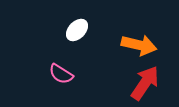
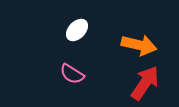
pink semicircle: moved 11 px right
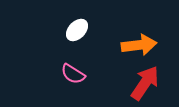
orange arrow: rotated 20 degrees counterclockwise
pink semicircle: moved 1 px right
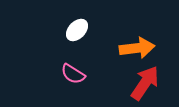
orange arrow: moved 2 px left, 3 px down
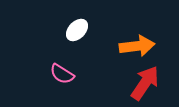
orange arrow: moved 2 px up
pink semicircle: moved 11 px left
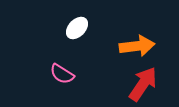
white ellipse: moved 2 px up
red arrow: moved 2 px left, 1 px down
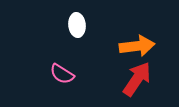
white ellipse: moved 3 px up; rotated 50 degrees counterclockwise
red arrow: moved 6 px left, 5 px up
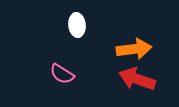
orange arrow: moved 3 px left, 3 px down
red arrow: rotated 105 degrees counterclockwise
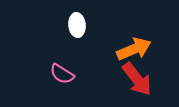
orange arrow: rotated 16 degrees counterclockwise
red arrow: rotated 147 degrees counterclockwise
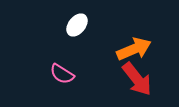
white ellipse: rotated 45 degrees clockwise
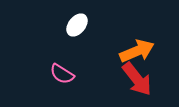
orange arrow: moved 3 px right, 2 px down
